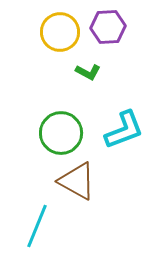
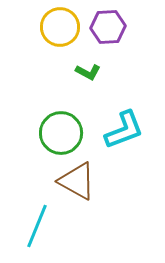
yellow circle: moved 5 px up
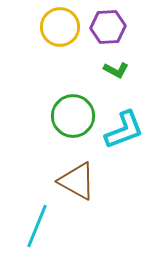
green L-shape: moved 28 px right, 2 px up
green circle: moved 12 px right, 17 px up
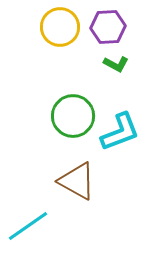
green L-shape: moved 6 px up
cyan L-shape: moved 4 px left, 2 px down
cyan line: moved 9 px left; rotated 33 degrees clockwise
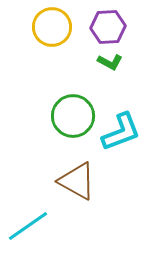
yellow circle: moved 8 px left
green L-shape: moved 6 px left, 2 px up
cyan L-shape: moved 1 px right
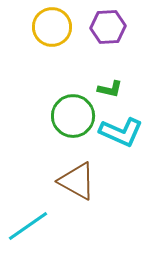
green L-shape: moved 27 px down; rotated 15 degrees counterclockwise
cyan L-shape: rotated 45 degrees clockwise
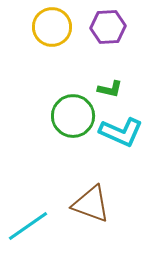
brown triangle: moved 14 px right, 23 px down; rotated 9 degrees counterclockwise
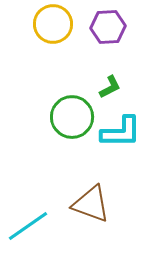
yellow circle: moved 1 px right, 3 px up
green L-shape: moved 2 px up; rotated 40 degrees counterclockwise
green circle: moved 1 px left, 1 px down
cyan L-shape: rotated 24 degrees counterclockwise
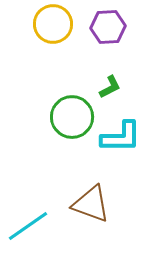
cyan L-shape: moved 5 px down
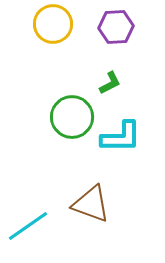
purple hexagon: moved 8 px right
green L-shape: moved 4 px up
